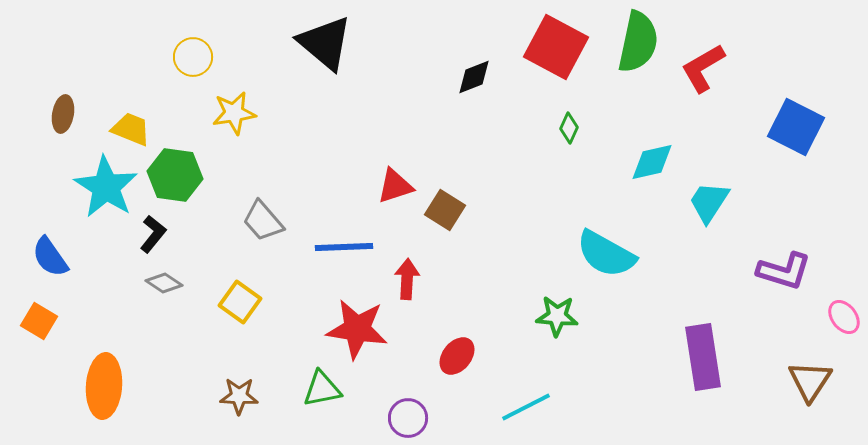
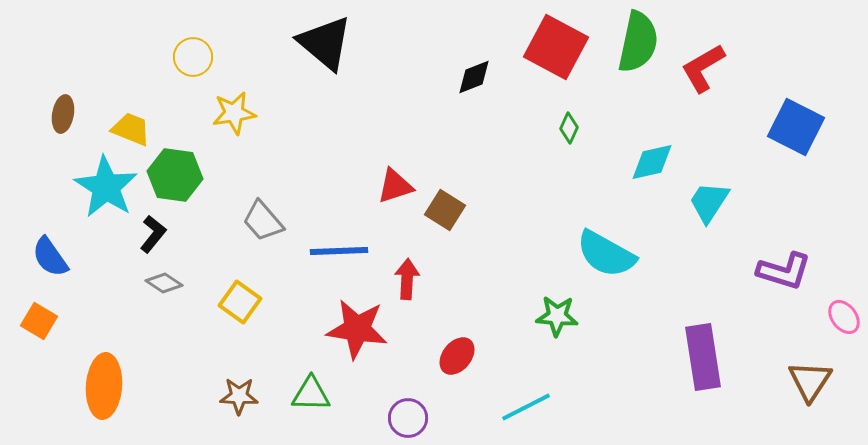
blue line: moved 5 px left, 4 px down
green triangle: moved 11 px left, 5 px down; rotated 12 degrees clockwise
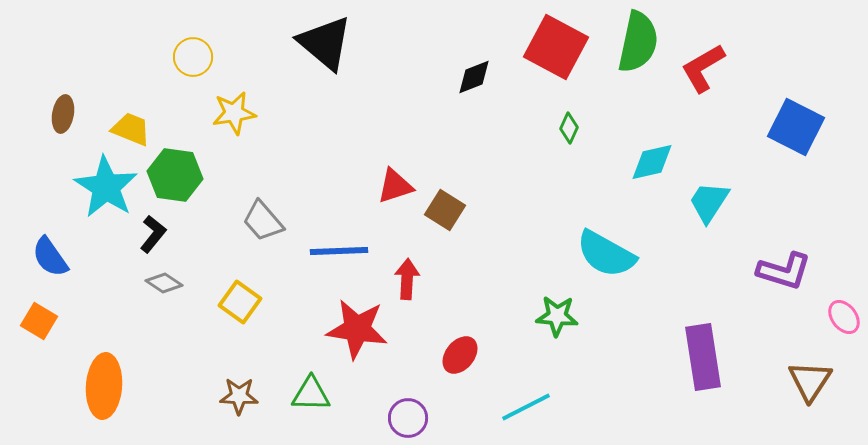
red ellipse: moved 3 px right, 1 px up
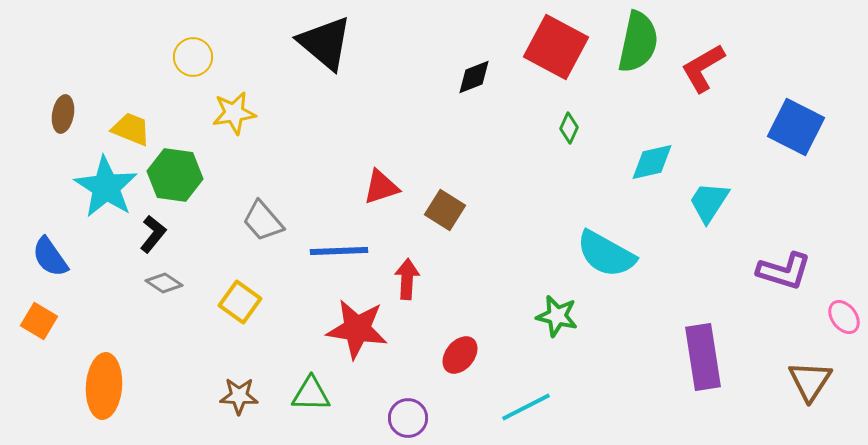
red triangle: moved 14 px left, 1 px down
green star: rotated 9 degrees clockwise
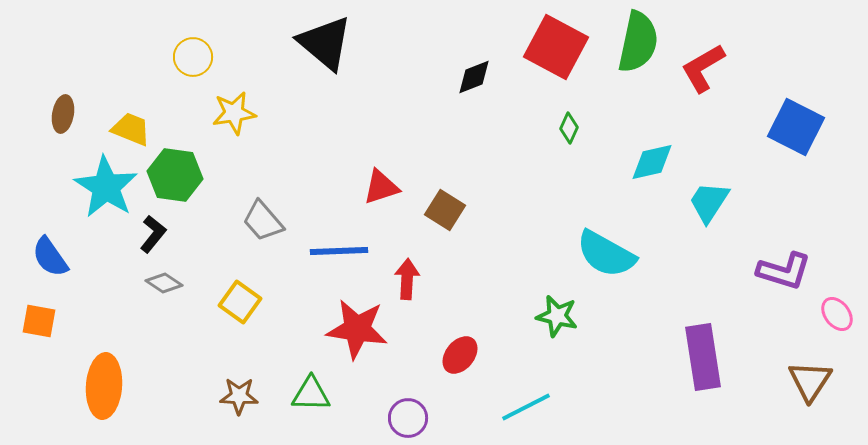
pink ellipse: moved 7 px left, 3 px up
orange square: rotated 21 degrees counterclockwise
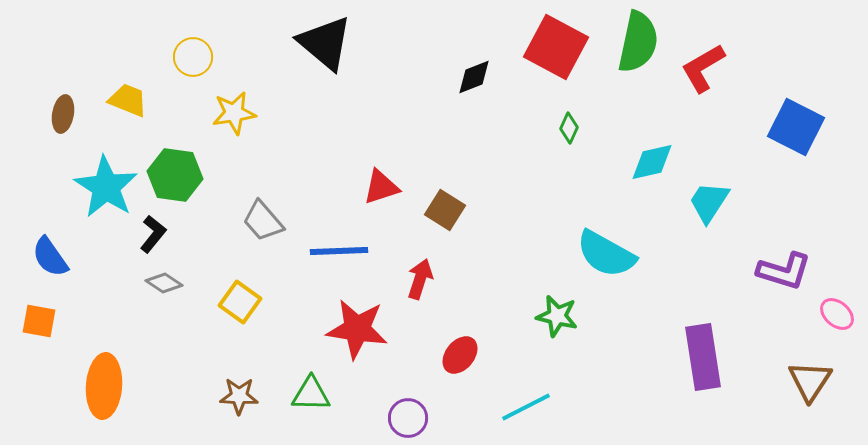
yellow trapezoid: moved 3 px left, 29 px up
red arrow: moved 13 px right; rotated 15 degrees clockwise
pink ellipse: rotated 12 degrees counterclockwise
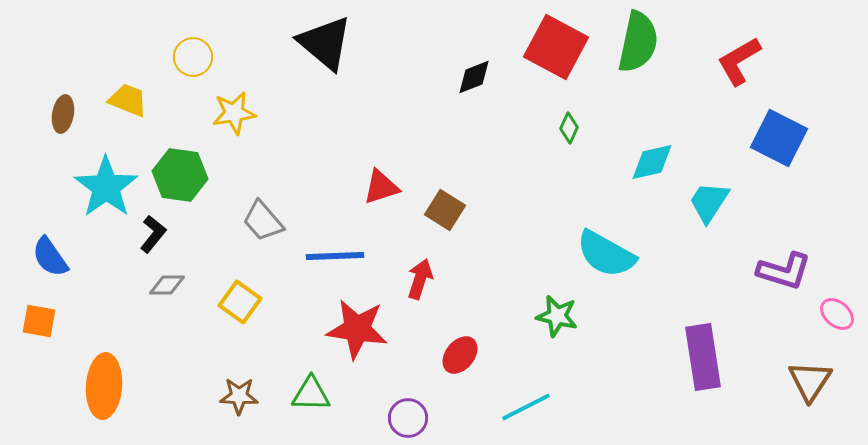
red L-shape: moved 36 px right, 7 px up
blue square: moved 17 px left, 11 px down
green hexagon: moved 5 px right
cyan star: rotated 4 degrees clockwise
blue line: moved 4 px left, 5 px down
gray diamond: moved 3 px right, 2 px down; rotated 33 degrees counterclockwise
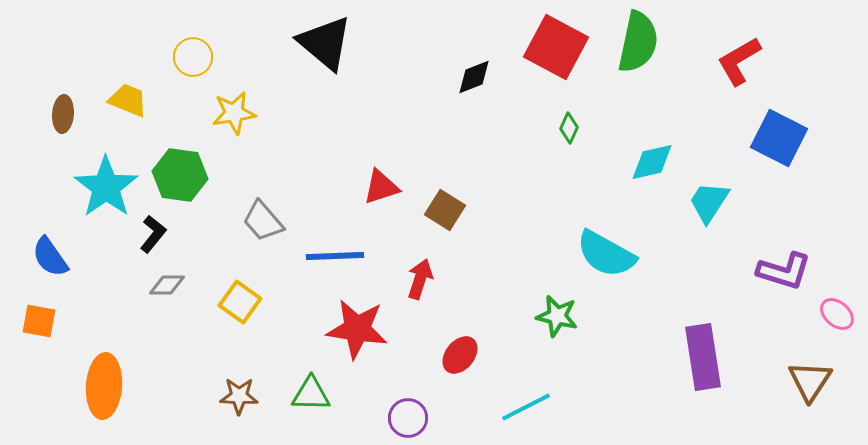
brown ellipse: rotated 6 degrees counterclockwise
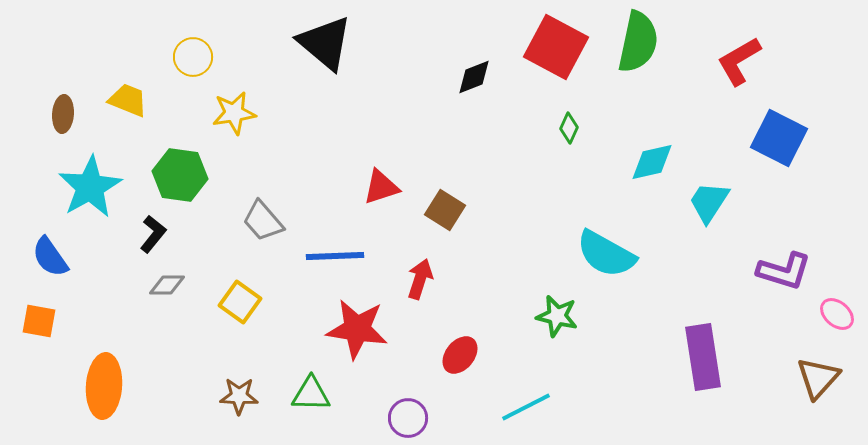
cyan star: moved 16 px left; rotated 6 degrees clockwise
brown triangle: moved 8 px right, 3 px up; rotated 9 degrees clockwise
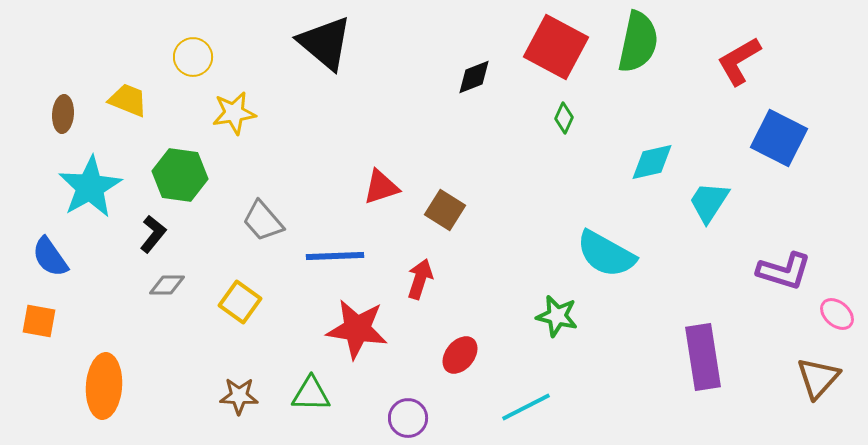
green diamond: moved 5 px left, 10 px up
